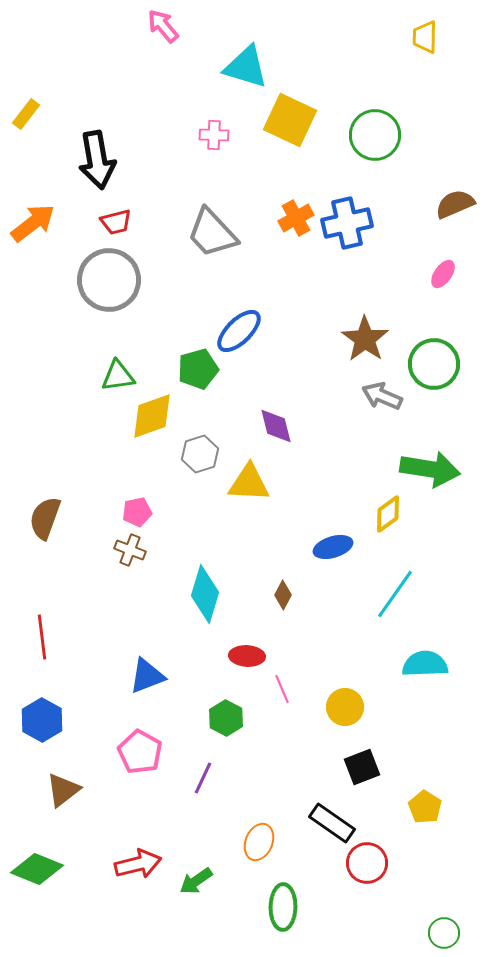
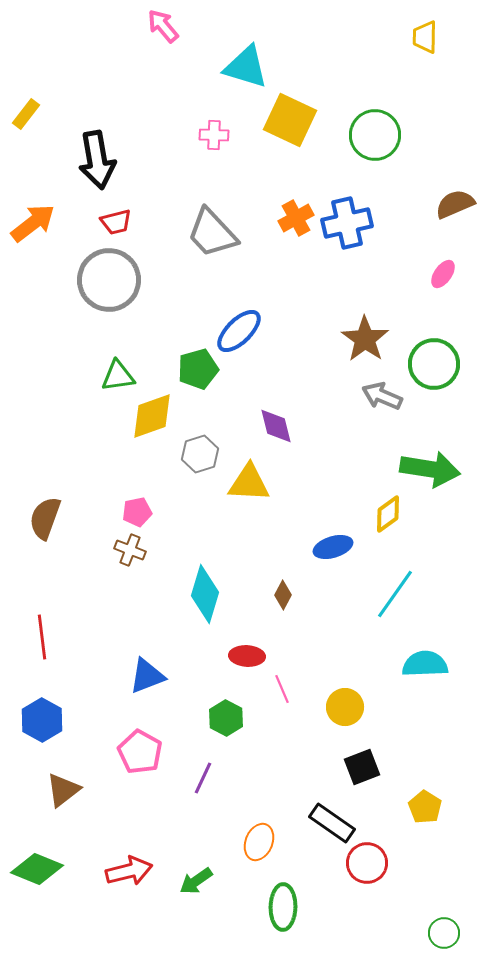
red arrow at (138, 864): moved 9 px left, 7 px down
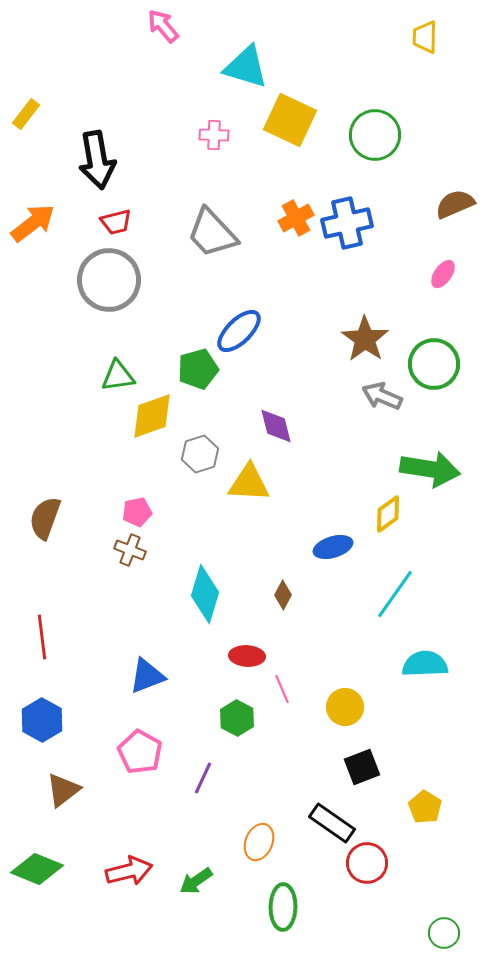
green hexagon at (226, 718): moved 11 px right
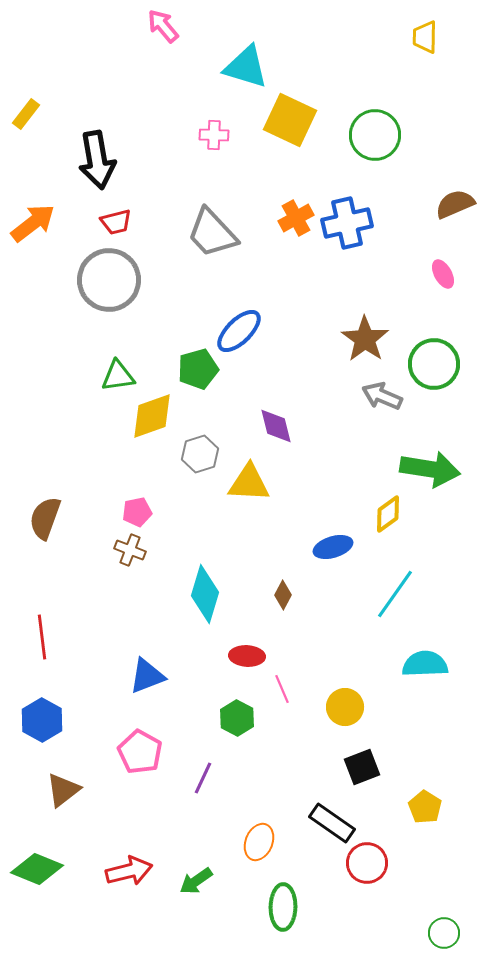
pink ellipse at (443, 274): rotated 64 degrees counterclockwise
